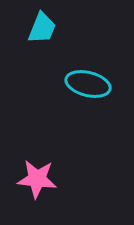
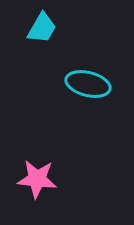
cyan trapezoid: rotated 8 degrees clockwise
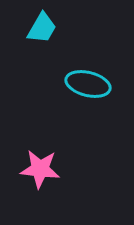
pink star: moved 3 px right, 10 px up
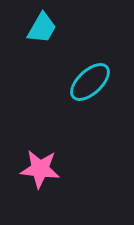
cyan ellipse: moved 2 px right, 2 px up; rotated 57 degrees counterclockwise
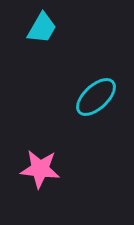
cyan ellipse: moved 6 px right, 15 px down
